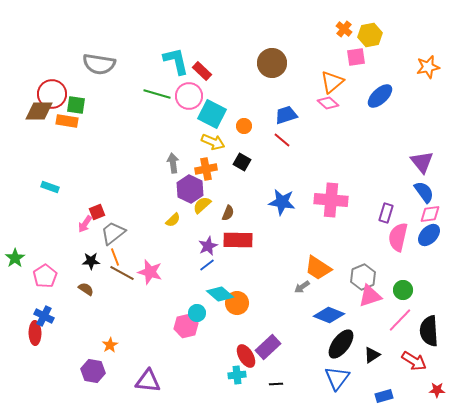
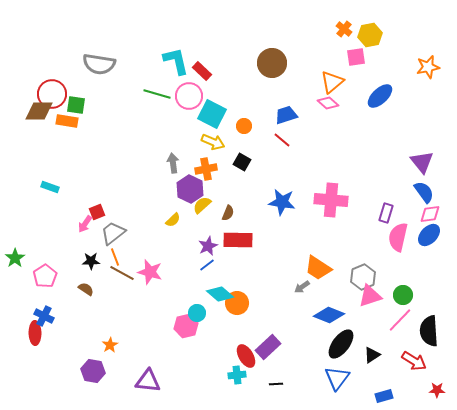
green circle at (403, 290): moved 5 px down
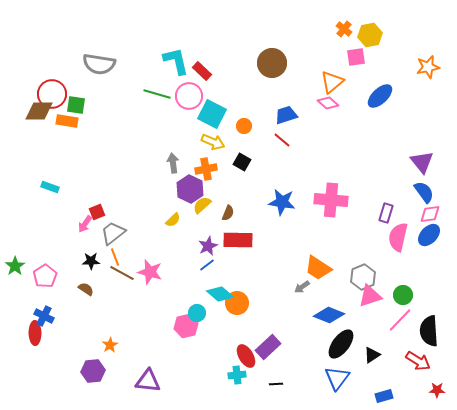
green star at (15, 258): moved 8 px down
red arrow at (414, 361): moved 4 px right
purple hexagon at (93, 371): rotated 15 degrees counterclockwise
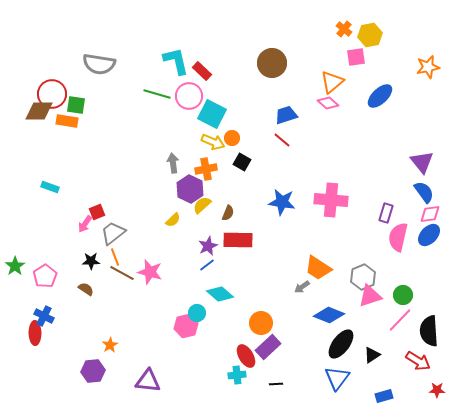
orange circle at (244, 126): moved 12 px left, 12 px down
orange circle at (237, 303): moved 24 px right, 20 px down
